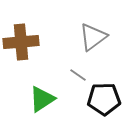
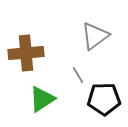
gray triangle: moved 2 px right, 1 px up
brown cross: moved 5 px right, 11 px down
gray line: rotated 24 degrees clockwise
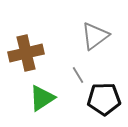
brown cross: rotated 8 degrees counterclockwise
green triangle: moved 1 px up
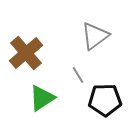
brown cross: rotated 28 degrees counterclockwise
black pentagon: moved 1 px right, 1 px down
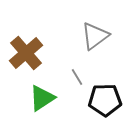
gray line: moved 1 px left, 2 px down
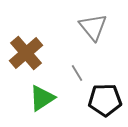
gray triangle: moved 2 px left, 9 px up; rotated 32 degrees counterclockwise
gray line: moved 4 px up
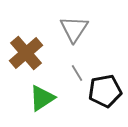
gray triangle: moved 19 px left, 2 px down; rotated 12 degrees clockwise
black pentagon: moved 9 px up; rotated 8 degrees counterclockwise
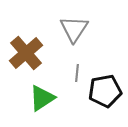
gray line: rotated 36 degrees clockwise
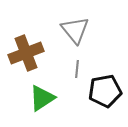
gray triangle: moved 1 px right, 1 px down; rotated 12 degrees counterclockwise
brown cross: rotated 20 degrees clockwise
gray line: moved 4 px up
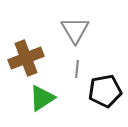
gray triangle: rotated 8 degrees clockwise
brown cross: moved 5 px down
